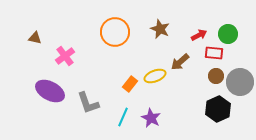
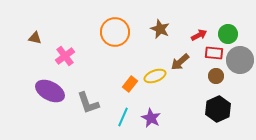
gray circle: moved 22 px up
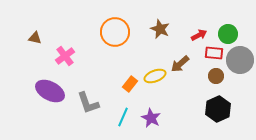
brown arrow: moved 2 px down
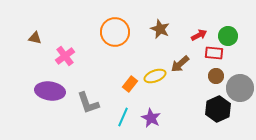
green circle: moved 2 px down
gray circle: moved 28 px down
purple ellipse: rotated 20 degrees counterclockwise
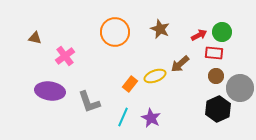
green circle: moved 6 px left, 4 px up
gray L-shape: moved 1 px right, 1 px up
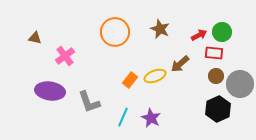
orange rectangle: moved 4 px up
gray circle: moved 4 px up
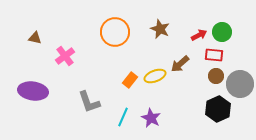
red rectangle: moved 2 px down
purple ellipse: moved 17 px left
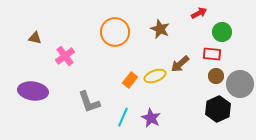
red arrow: moved 22 px up
red rectangle: moved 2 px left, 1 px up
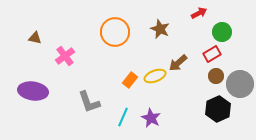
red rectangle: rotated 36 degrees counterclockwise
brown arrow: moved 2 px left, 1 px up
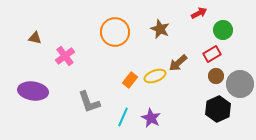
green circle: moved 1 px right, 2 px up
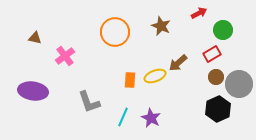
brown star: moved 1 px right, 3 px up
brown circle: moved 1 px down
orange rectangle: rotated 35 degrees counterclockwise
gray circle: moved 1 px left
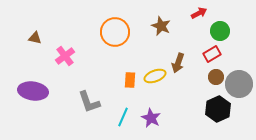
green circle: moved 3 px left, 1 px down
brown arrow: rotated 30 degrees counterclockwise
